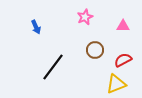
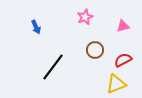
pink triangle: rotated 16 degrees counterclockwise
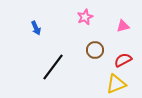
blue arrow: moved 1 px down
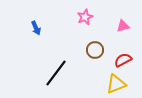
black line: moved 3 px right, 6 px down
